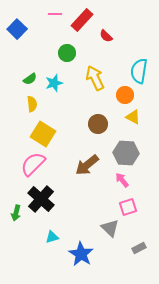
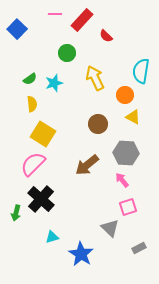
cyan semicircle: moved 2 px right
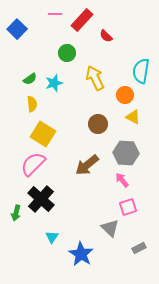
cyan triangle: rotated 40 degrees counterclockwise
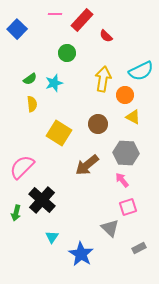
cyan semicircle: rotated 125 degrees counterclockwise
yellow arrow: moved 8 px right, 1 px down; rotated 35 degrees clockwise
yellow square: moved 16 px right, 1 px up
pink semicircle: moved 11 px left, 3 px down
black cross: moved 1 px right, 1 px down
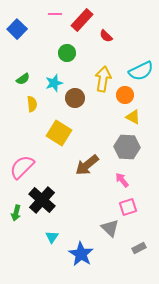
green semicircle: moved 7 px left
brown circle: moved 23 px left, 26 px up
gray hexagon: moved 1 px right, 6 px up
